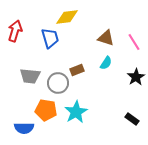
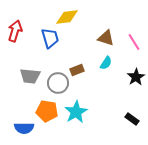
orange pentagon: moved 1 px right, 1 px down
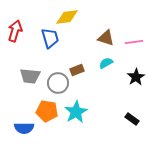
pink line: rotated 66 degrees counterclockwise
cyan semicircle: rotated 152 degrees counterclockwise
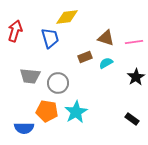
brown rectangle: moved 8 px right, 13 px up
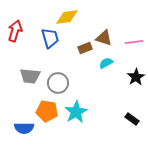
brown triangle: moved 2 px left
brown rectangle: moved 9 px up
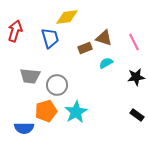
pink line: rotated 72 degrees clockwise
black star: rotated 24 degrees clockwise
gray circle: moved 1 px left, 2 px down
orange pentagon: moved 1 px left; rotated 25 degrees counterclockwise
black rectangle: moved 5 px right, 4 px up
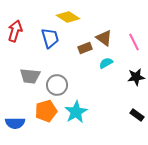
yellow diamond: moved 1 px right; rotated 40 degrees clockwise
brown triangle: rotated 18 degrees clockwise
blue semicircle: moved 9 px left, 5 px up
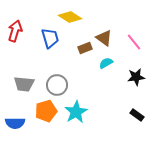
yellow diamond: moved 2 px right
pink line: rotated 12 degrees counterclockwise
gray trapezoid: moved 6 px left, 8 px down
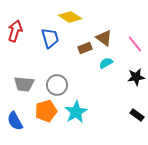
pink line: moved 1 px right, 2 px down
blue semicircle: moved 2 px up; rotated 60 degrees clockwise
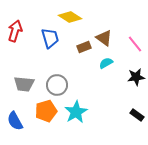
brown rectangle: moved 1 px left, 1 px up
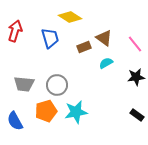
cyan star: rotated 20 degrees clockwise
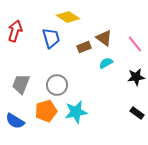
yellow diamond: moved 2 px left
blue trapezoid: moved 1 px right
gray trapezoid: moved 3 px left; rotated 105 degrees clockwise
black rectangle: moved 2 px up
blue semicircle: rotated 30 degrees counterclockwise
